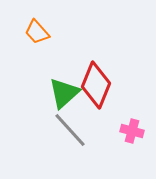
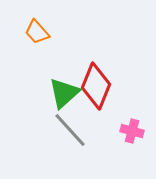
red diamond: moved 1 px down
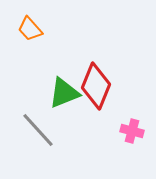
orange trapezoid: moved 7 px left, 3 px up
green triangle: rotated 20 degrees clockwise
gray line: moved 32 px left
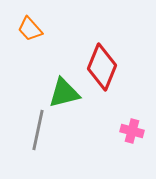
red diamond: moved 6 px right, 19 px up
green triangle: rotated 8 degrees clockwise
gray line: rotated 54 degrees clockwise
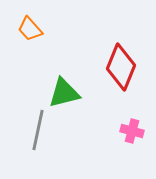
red diamond: moved 19 px right
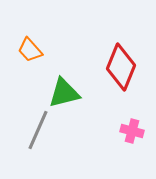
orange trapezoid: moved 21 px down
gray line: rotated 12 degrees clockwise
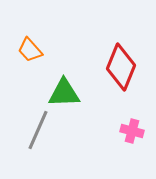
green triangle: rotated 12 degrees clockwise
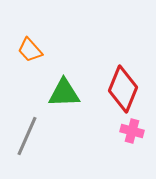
red diamond: moved 2 px right, 22 px down
gray line: moved 11 px left, 6 px down
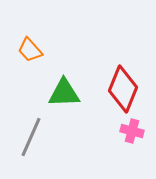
gray line: moved 4 px right, 1 px down
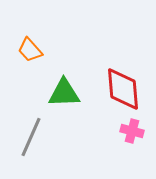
red diamond: rotated 27 degrees counterclockwise
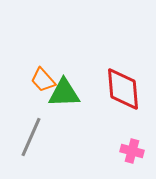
orange trapezoid: moved 13 px right, 30 px down
pink cross: moved 20 px down
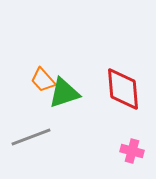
green triangle: rotated 16 degrees counterclockwise
gray line: rotated 45 degrees clockwise
